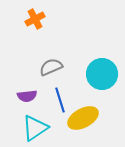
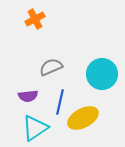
purple semicircle: moved 1 px right
blue line: moved 2 px down; rotated 30 degrees clockwise
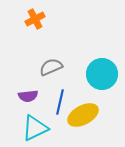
yellow ellipse: moved 3 px up
cyan triangle: rotated 8 degrees clockwise
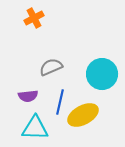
orange cross: moved 1 px left, 1 px up
cyan triangle: rotated 28 degrees clockwise
